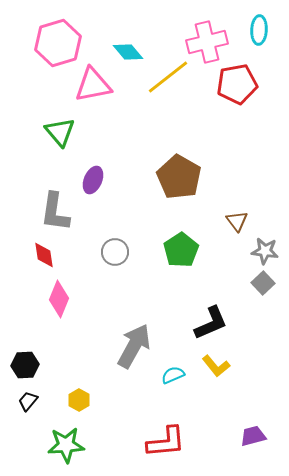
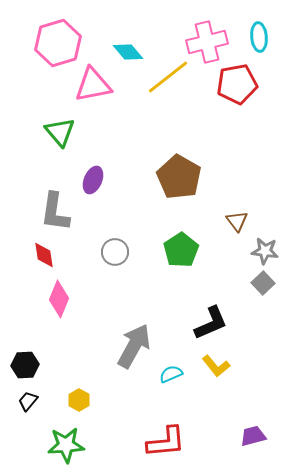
cyan ellipse: moved 7 px down; rotated 8 degrees counterclockwise
cyan semicircle: moved 2 px left, 1 px up
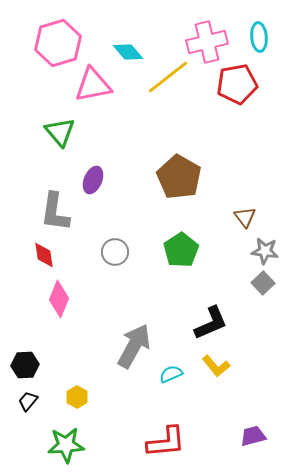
brown triangle: moved 8 px right, 4 px up
yellow hexagon: moved 2 px left, 3 px up
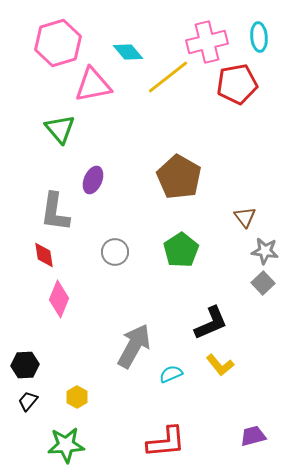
green triangle: moved 3 px up
yellow L-shape: moved 4 px right, 1 px up
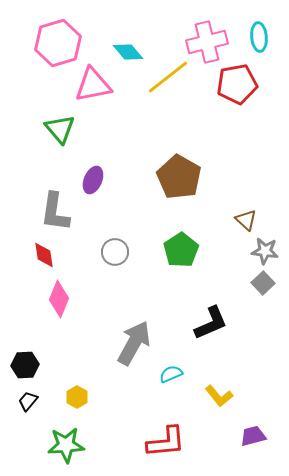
brown triangle: moved 1 px right, 3 px down; rotated 10 degrees counterclockwise
gray arrow: moved 3 px up
yellow L-shape: moved 1 px left, 31 px down
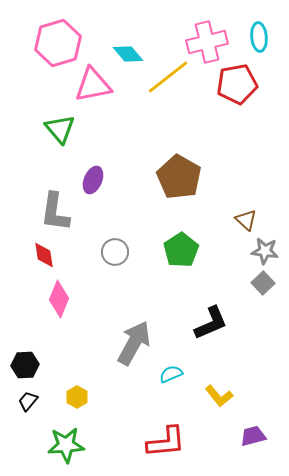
cyan diamond: moved 2 px down
